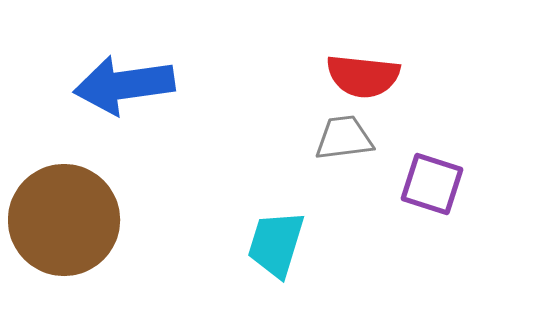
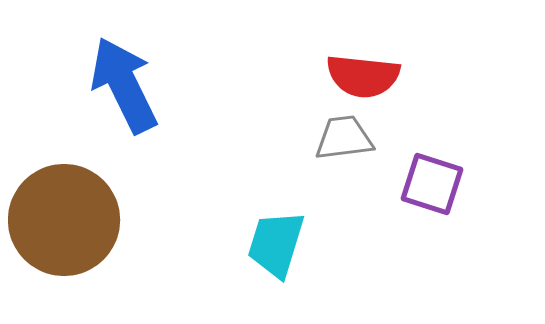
blue arrow: rotated 72 degrees clockwise
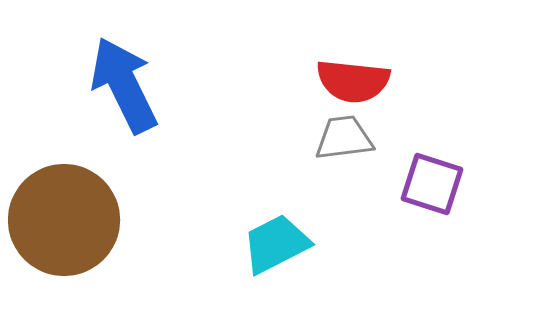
red semicircle: moved 10 px left, 5 px down
cyan trapezoid: rotated 46 degrees clockwise
